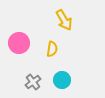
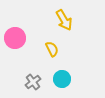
pink circle: moved 4 px left, 5 px up
yellow semicircle: rotated 35 degrees counterclockwise
cyan circle: moved 1 px up
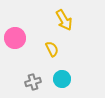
gray cross: rotated 21 degrees clockwise
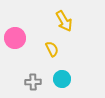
yellow arrow: moved 1 px down
gray cross: rotated 14 degrees clockwise
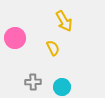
yellow semicircle: moved 1 px right, 1 px up
cyan circle: moved 8 px down
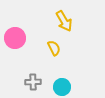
yellow semicircle: moved 1 px right
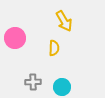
yellow semicircle: rotated 28 degrees clockwise
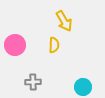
pink circle: moved 7 px down
yellow semicircle: moved 3 px up
cyan circle: moved 21 px right
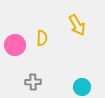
yellow arrow: moved 13 px right, 4 px down
yellow semicircle: moved 12 px left, 7 px up
cyan circle: moved 1 px left
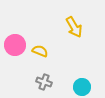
yellow arrow: moved 3 px left, 2 px down
yellow semicircle: moved 2 px left, 13 px down; rotated 70 degrees counterclockwise
gray cross: moved 11 px right; rotated 21 degrees clockwise
